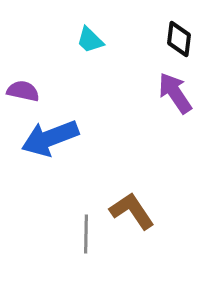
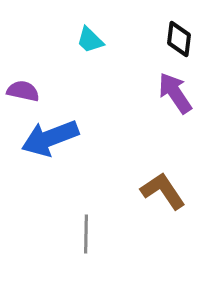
brown L-shape: moved 31 px right, 20 px up
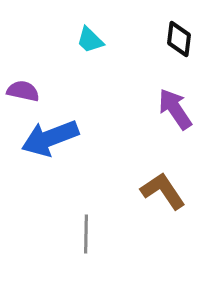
purple arrow: moved 16 px down
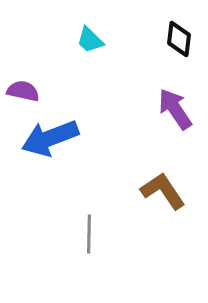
gray line: moved 3 px right
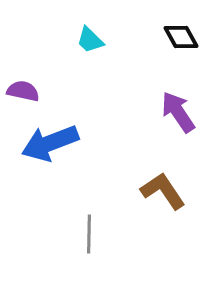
black diamond: moved 2 px right, 2 px up; rotated 36 degrees counterclockwise
purple arrow: moved 3 px right, 3 px down
blue arrow: moved 5 px down
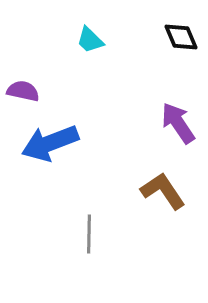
black diamond: rotated 6 degrees clockwise
purple arrow: moved 11 px down
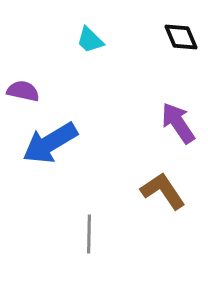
blue arrow: rotated 10 degrees counterclockwise
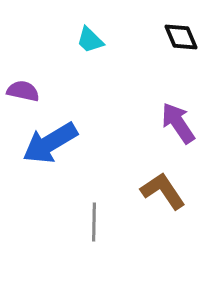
gray line: moved 5 px right, 12 px up
